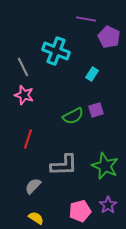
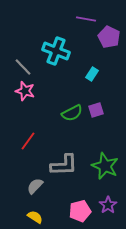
gray line: rotated 18 degrees counterclockwise
pink star: moved 1 px right, 4 px up
green semicircle: moved 1 px left, 3 px up
red line: moved 2 px down; rotated 18 degrees clockwise
gray semicircle: moved 2 px right
yellow semicircle: moved 1 px left, 1 px up
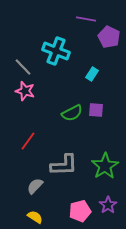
purple square: rotated 21 degrees clockwise
green star: rotated 16 degrees clockwise
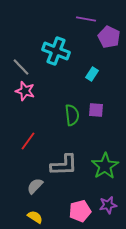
gray line: moved 2 px left
green semicircle: moved 2 px down; rotated 70 degrees counterclockwise
purple star: rotated 24 degrees clockwise
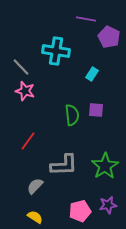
cyan cross: rotated 12 degrees counterclockwise
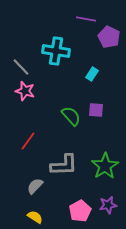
green semicircle: moved 1 px left, 1 px down; rotated 35 degrees counterclockwise
pink pentagon: rotated 15 degrees counterclockwise
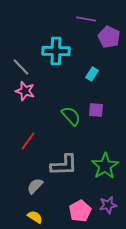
cyan cross: rotated 8 degrees counterclockwise
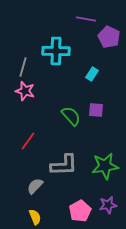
gray line: moved 2 px right; rotated 60 degrees clockwise
green star: rotated 24 degrees clockwise
yellow semicircle: rotated 35 degrees clockwise
